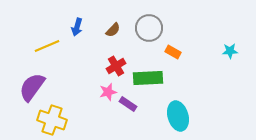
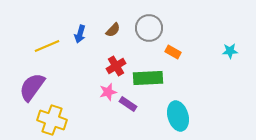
blue arrow: moved 3 px right, 7 px down
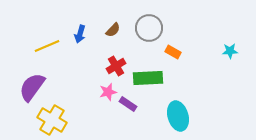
yellow cross: rotated 12 degrees clockwise
